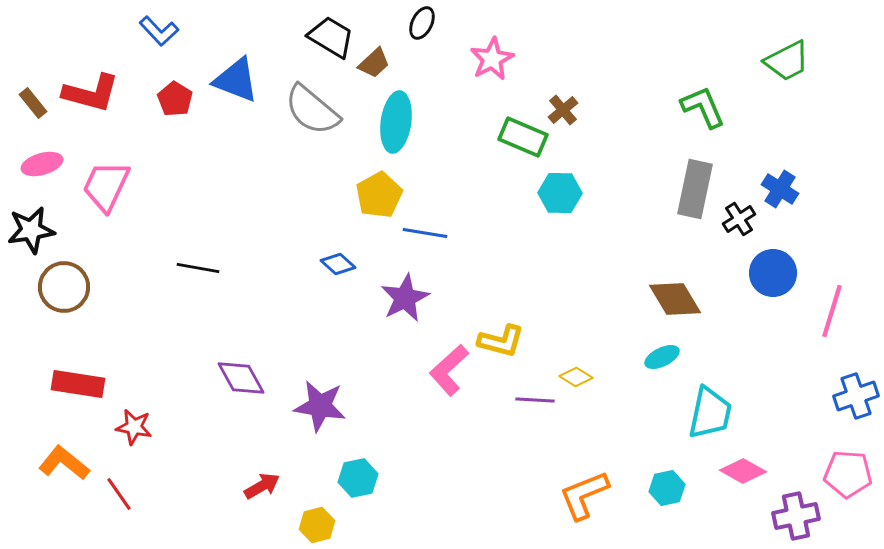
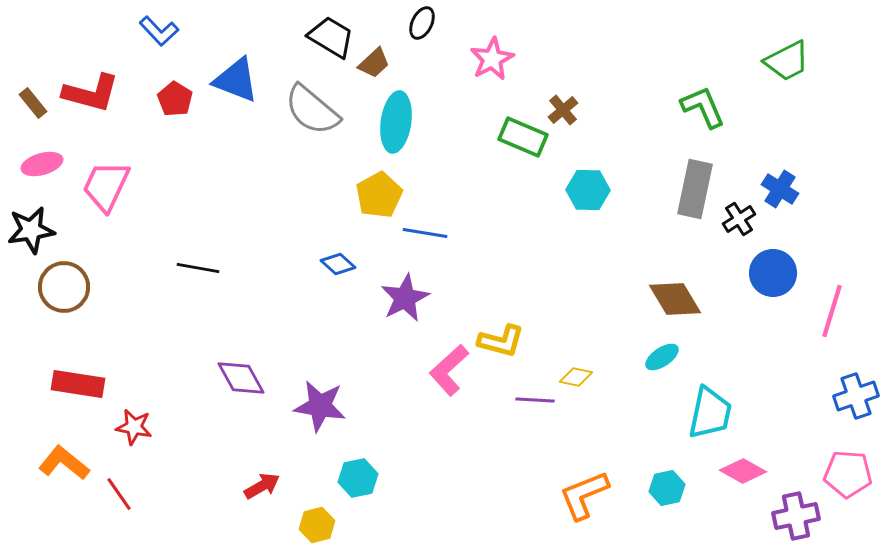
cyan hexagon at (560, 193): moved 28 px right, 3 px up
cyan ellipse at (662, 357): rotated 8 degrees counterclockwise
yellow diamond at (576, 377): rotated 20 degrees counterclockwise
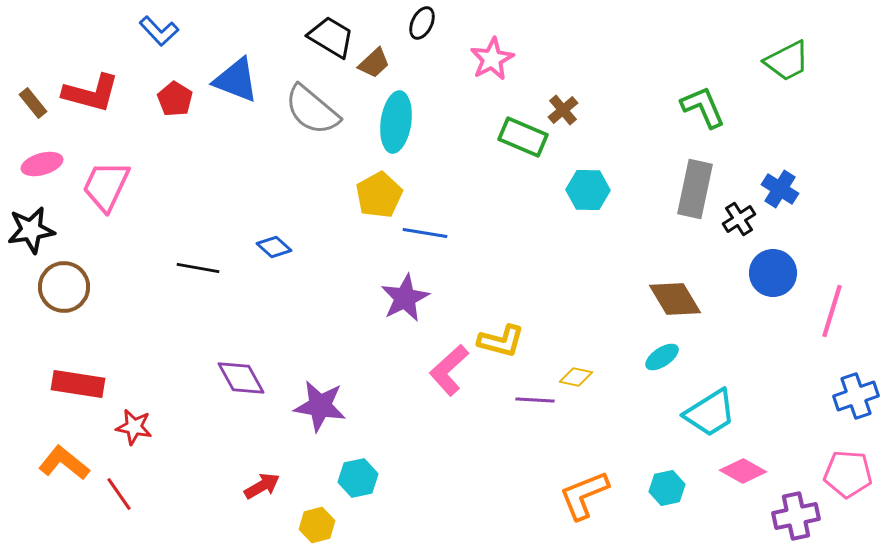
blue diamond at (338, 264): moved 64 px left, 17 px up
cyan trapezoid at (710, 413): rotated 46 degrees clockwise
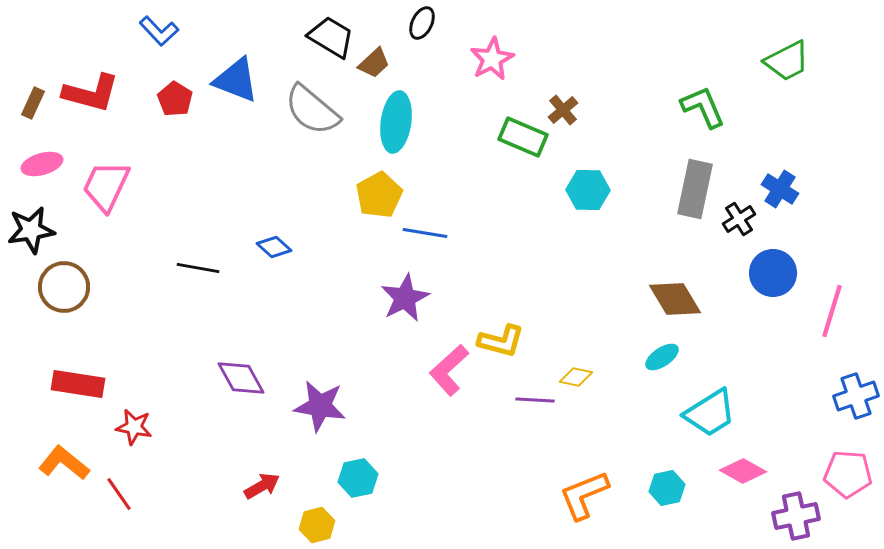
brown rectangle at (33, 103): rotated 64 degrees clockwise
